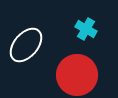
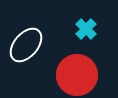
cyan cross: rotated 15 degrees clockwise
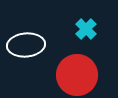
white ellipse: rotated 45 degrees clockwise
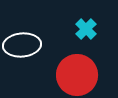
white ellipse: moved 4 px left
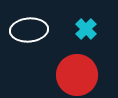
white ellipse: moved 7 px right, 15 px up
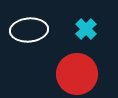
red circle: moved 1 px up
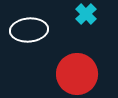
cyan cross: moved 15 px up
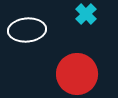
white ellipse: moved 2 px left
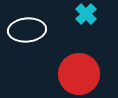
red circle: moved 2 px right
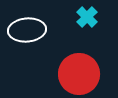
cyan cross: moved 1 px right, 3 px down
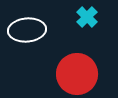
red circle: moved 2 px left
